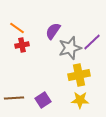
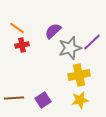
purple semicircle: rotated 12 degrees clockwise
yellow star: rotated 12 degrees counterclockwise
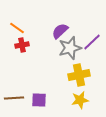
purple semicircle: moved 7 px right
purple square: moved 4 px left; rotated 35 degrees clockwise
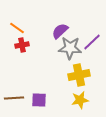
gray star: rotated 20 degrees clockwise
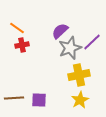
gray star: rotated 25 degrees counterclockwise
yellow star: rotated 18 degrees counterclockwise
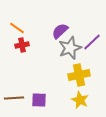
yellow star: rotated 18 degrees counterclockwise
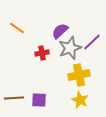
red cross: moved 20 px right, 8 px down
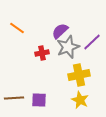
gray star: moved 2 px left, 1 px up
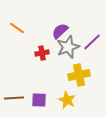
yellow star: moved 13 px left
